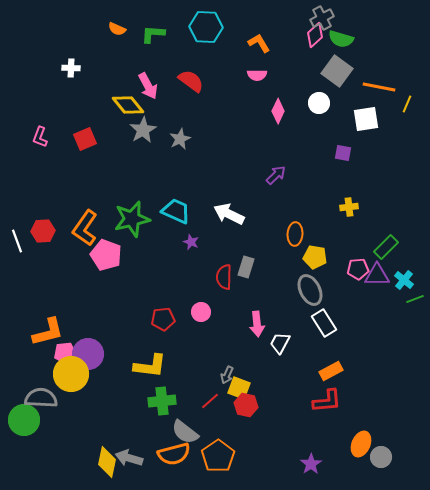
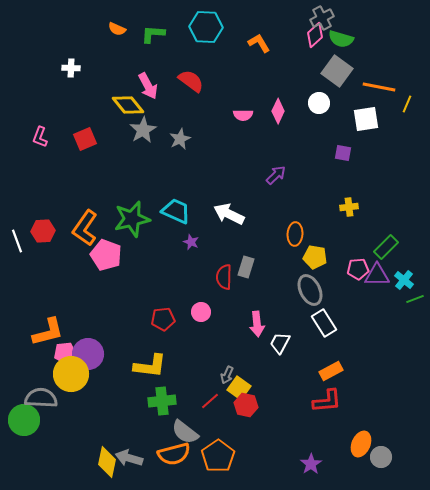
pink semicircle at (257, 75): moved 14 px left, 40 px down
yellow square at (239, 388): rotated 15 degrees clockwise
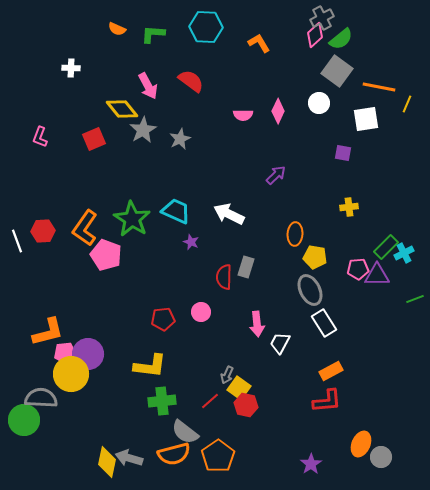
green semicircle at (341, 39): rotated 55 degrees counterclockwise
yellow diamond at (128, 105): moved 6 px left, 4 px down
red square at (85, 139): moved 9 px right
green star at (132, 219): rotated 27 degrees counterclockwise
cyan cross at (404, 280): moved 27 px up; rotated 24 degrees clockwise
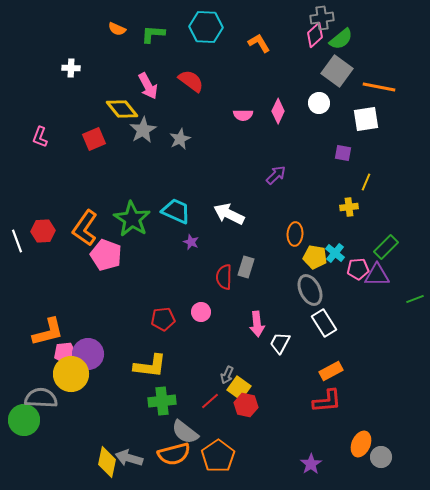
gray cross at (322, 18): rotated 20 degrees clockwise
yellow line at (407, 104): moved 41 px left, 78 px down
cyan cross at (404, 253): moved 69 px left; rotated 24 degrees counterclockwise
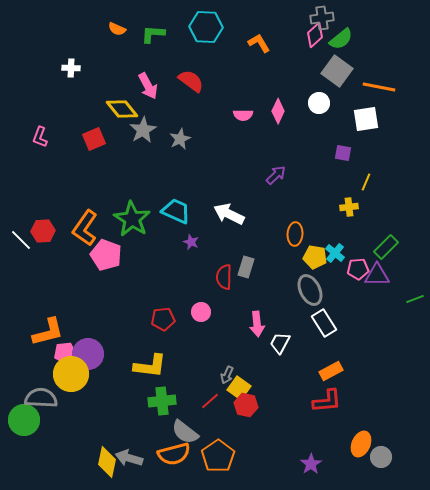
white line at (17, 241): moved 4 px right, 1 px up; rotated 25 degrees counterclockwise
